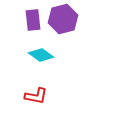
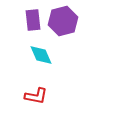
purple hexagon: moved 2 px down
cyan diamond: rotated 30 degrees clockwise
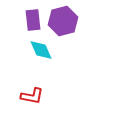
cyan diamond: moved 5 px up
red L-shape: moved 4 px left
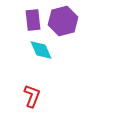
red L-shape: rotated 80 degrees counterclockwise
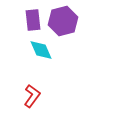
red L-shape: rotated 15 degrees clockwise
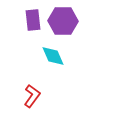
purple hexagon: rotated 16 degrees clockwise
cyan diamond: moved 12 px right, 6 px down
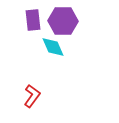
cyan diamond: moved 9 px up
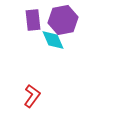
purple hexagon: moved 1 px up; rotated 12 degrees counterclockwise
cyan diamond: moved 7 px up
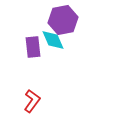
purple rectangle: moved 27 px down
red L-shape: moved 5 px down
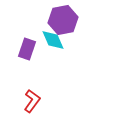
purple rectangle: moved 6 px left, 2 px down; rotated 25 degrees clockwise
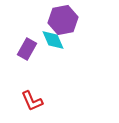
purple rectangle: rotated 10 degrees clockwise
red L-shape: rotated 120 degrees clockwise
